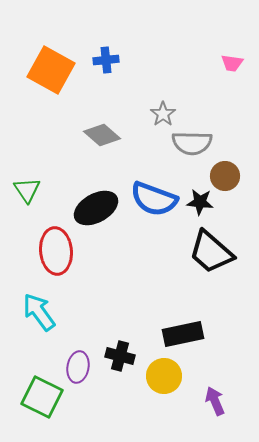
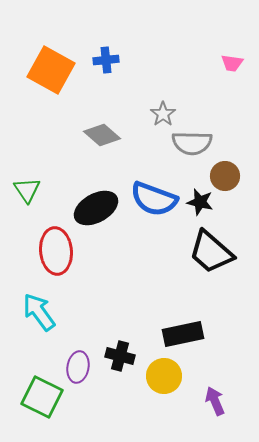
black star: rotated 8 degrees clockwise
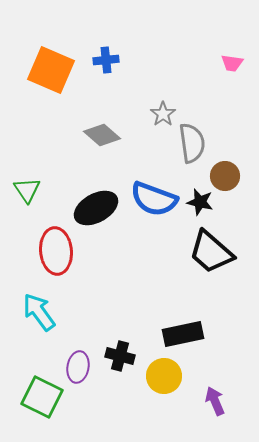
orange square: rotated 6 degrees counterclockwise
gray semicircle: rotated 99 degrees counterclockwise
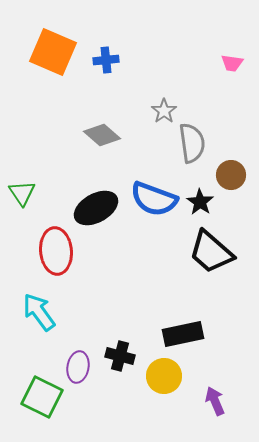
orange square: moved 2 px right, 18 px up
gray star: moved 1 px right, 3 px up
brown circle: moved 6 px right, 1 px up
green triangle: moved 5 px left, 3 px down
black star: rotated 20 degrees clockwise
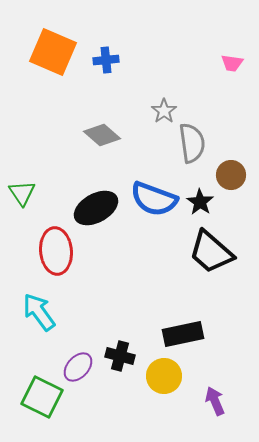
purple ellipse: rotated 32 degrees clockwise
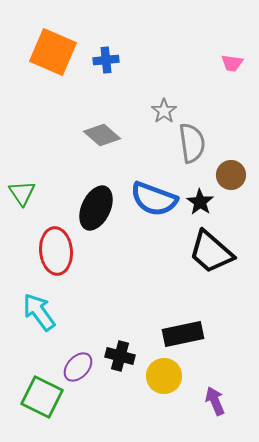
black ellipse: rotated 36 degrees counterclockwise
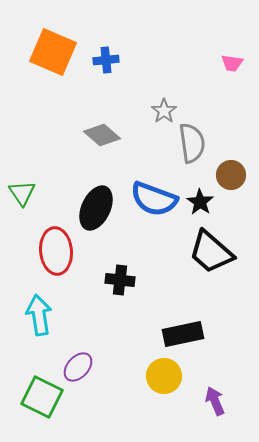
cyan arrow: moved 3 px down; rotated 27 degrees clockwise
black cross: moved 76 px up; rotated 8 degrees counterclockwise
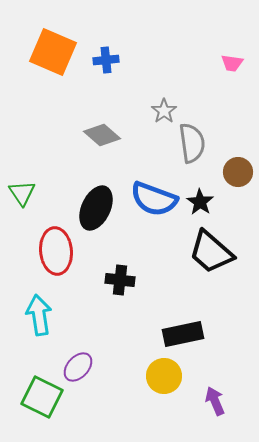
brown circle: moved 7 px right, 3 px up
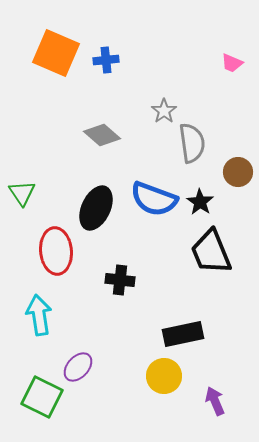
orange square: moved 3 px right, 1 px down
pink trapezoid: rotated 15 degrees clockwise
black trapezoid: rotated 27 degrees clockwise
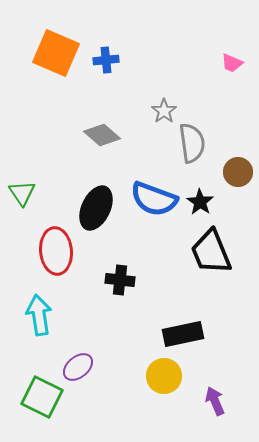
purple ellipse: rotated 8 degrees clockwise
